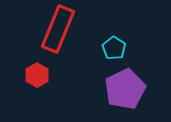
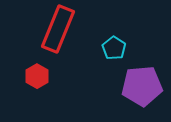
red hexagon: moved 1 px down
purple pentagon: moved 17 px right, 3 px up; rotated 21 degrees clockwise
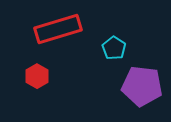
red rectangle: rotated 51 degrees clockwise
purple pentagon: rotated 12 degrees clockwise
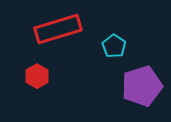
cyan pentagon: moved 2 px up
purple pentagon: rotated 24 degrees counterclockwise
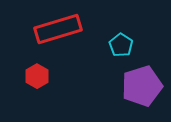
cyan pentagon: moved 7 px right, 1 px up
